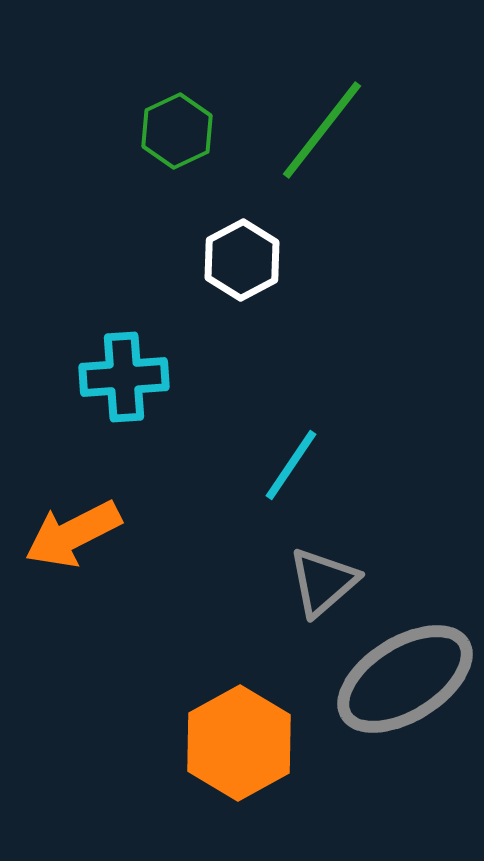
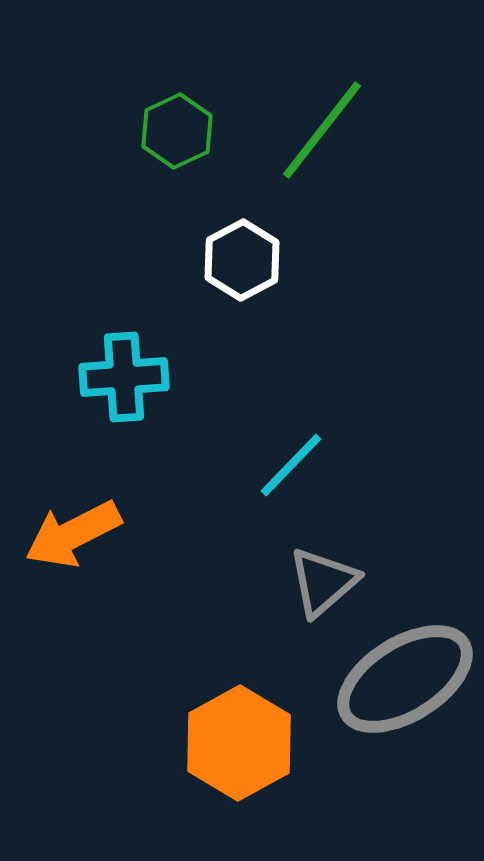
cyan line: rotated 10 degrees clockwise
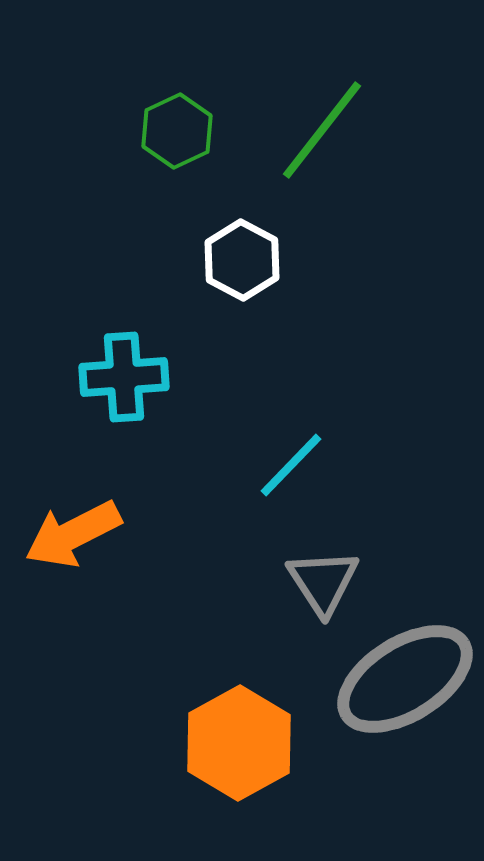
white hexagon: rotated 4 degrees counterclockwise
gray triangle: rotated 22 degrees counterclockwise
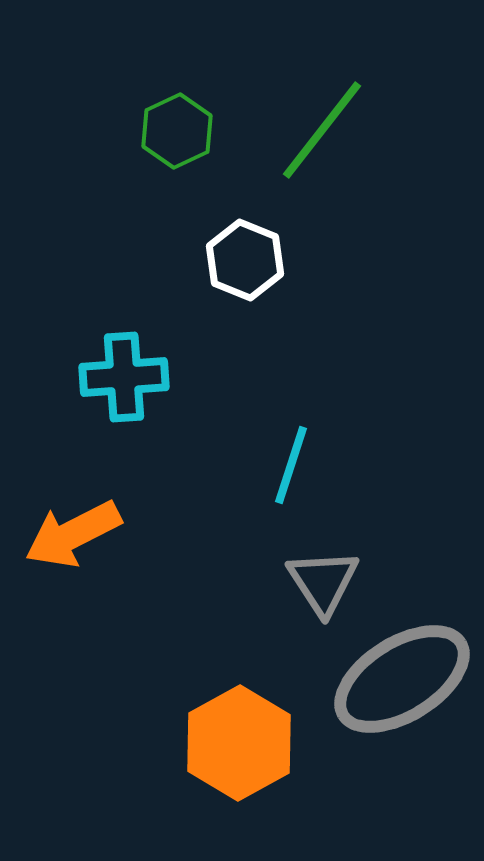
white hexagon: moved 3 px right; rotated 6 degrees counterclockwise
cyan line: rotated 26 degrees counterclockwise
gray ellipse: moved 3 px left
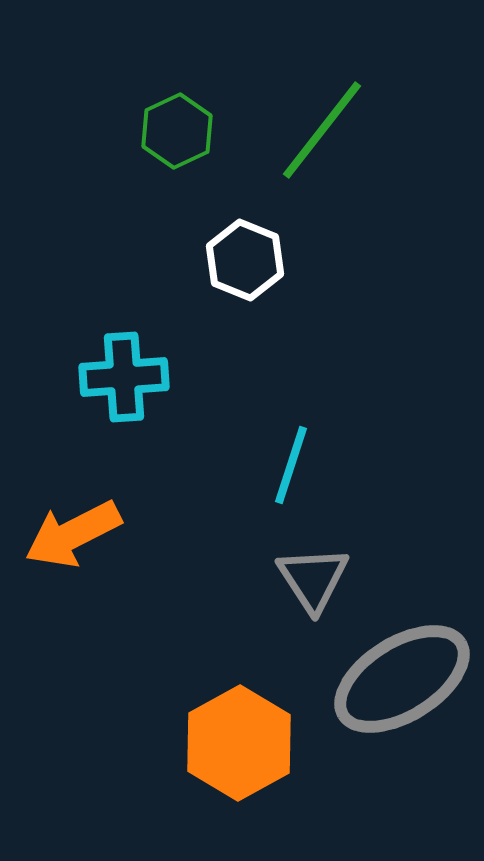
gray triangle: moved 10 px left, 3 px up
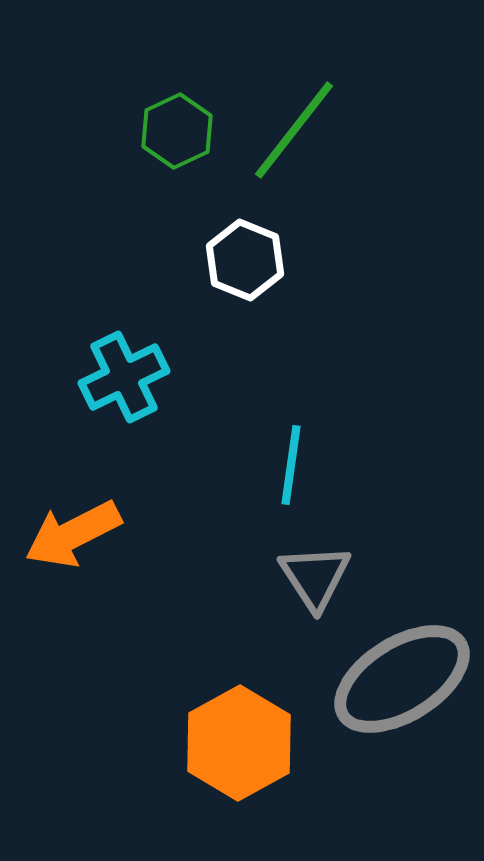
green line: moved 28 px left
cyan cross: rotated 22 degrees counterclockwise
cyan line: rotated 10 degrees counterclockwise
gray triangle: moved 2 px right, 2 px up
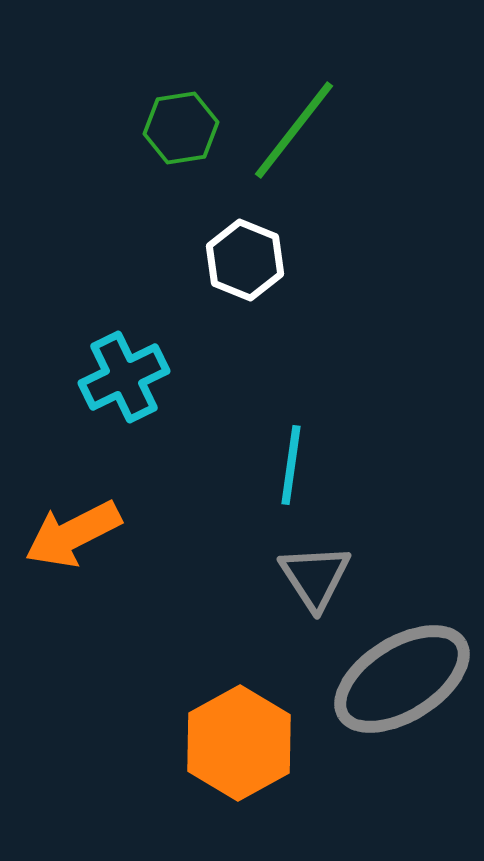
green hexagon: moved 4 px right, 3 px up; rotated 16 degrees clockwise
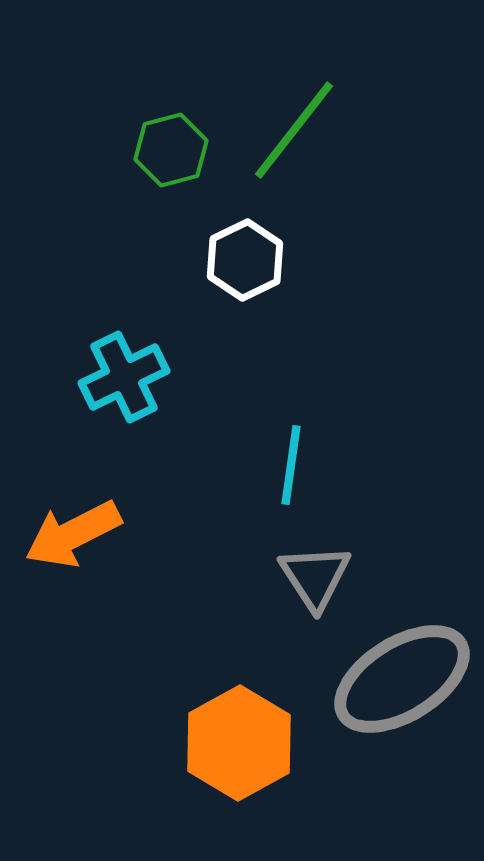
green hexagon: moved 10 px left, 22 px down; rotated 6 degrees counterclockwise
white hexagon: rotated 12 degrees clockwise
